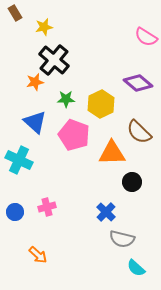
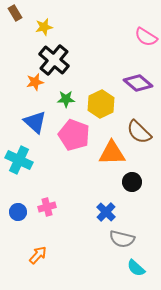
blue circle: moved 3 px right
orange arrow: rotated 90 degrees counterclockwise
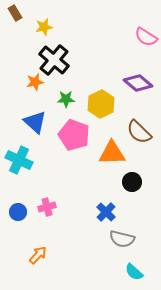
cyan semicircle: moved 2 px left, 4 px down
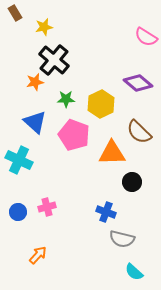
blue cross: rotated 24 degrees counterclockwise
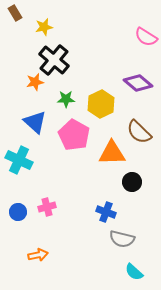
pink pentagon: rotated 8 degrees clockwise
orange arrow: rotated 36 degrees clockwise
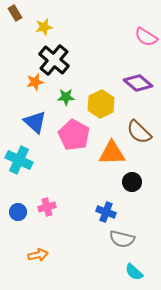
green star: moved 2 px up
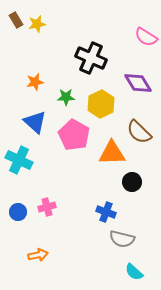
brown rectangle: moved 1 px right, 7 px down
yellow star: moved 7 px left, 3 px up
black cross: moved 37 px right, 2 px up; rotated 16 degrees counterclockwise
purple diamond: rotated 20 degrees clockwise
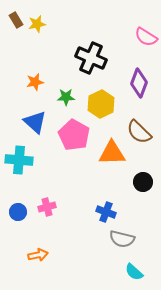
purple diamond: moved 1 px right; rotated 52 degrees clockwise
cyan cross: rotated 20 degrees counterclockwise
black circle: moved 11 px right
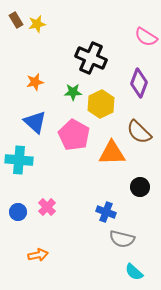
green star: moved 7 px right, 5 px up
black circle: moved 3 px left, 5 px down
pink cross: rotated 30 degrees counterclockwise
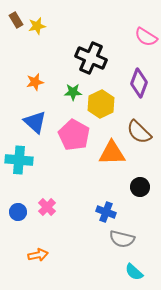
yellow star: moved 2 px down
